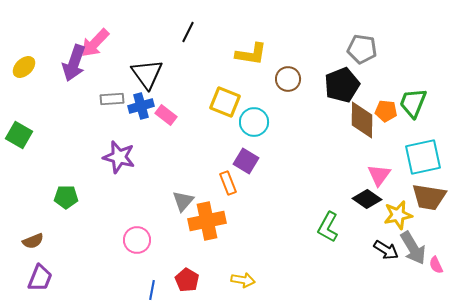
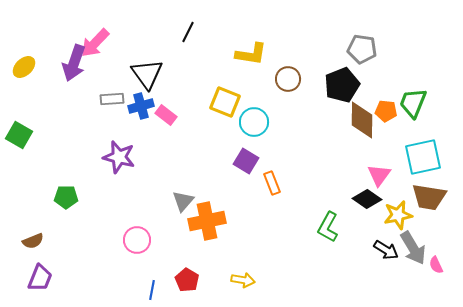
orange rectangle: moved 44 px right
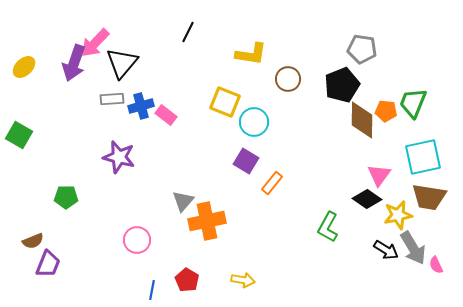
black triangle: moved 25 px left, 11 px up; rotated 16 degrees clockwise
orange rectangle: rotated 60 degrees clockwise
purple trapezoid: moved 8 px right, 14 px up
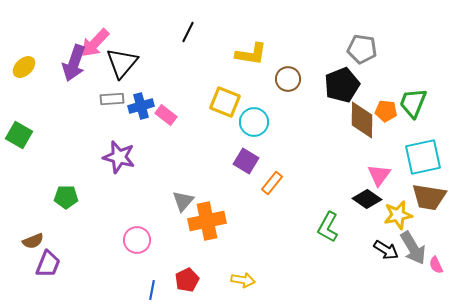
red pentagon: rotated 15 degrees clockwise
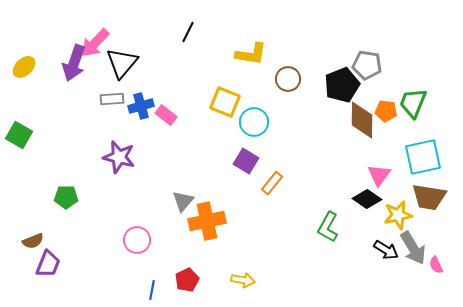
gray pentagon: moved 5 px right, 16 px down
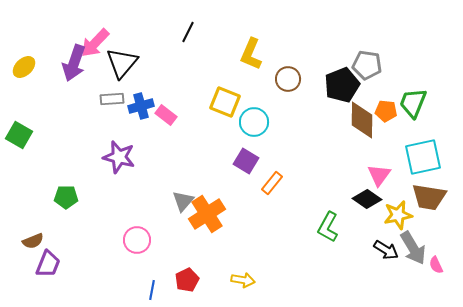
yellow L-shape: rotated 104 degrees clockwise
orange cross: moved 7 px up; rotated 21 degrees counterclockwise
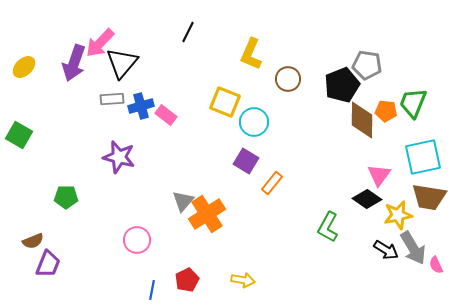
pink arrow: moved 5 px right
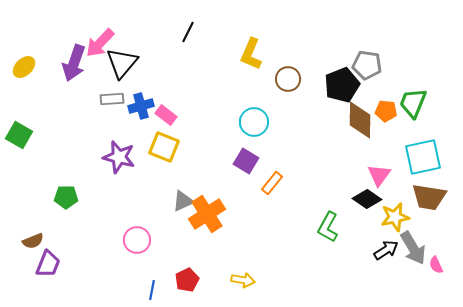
yellow square: moved 61 px left, 45 px down
brown diamond: moved 2 px left
gray triangle: rotated 25 degrees clockwise
yellow star: moved 3 px left, 2 px down
black arrow: rotated 65 degrees counterclockwise
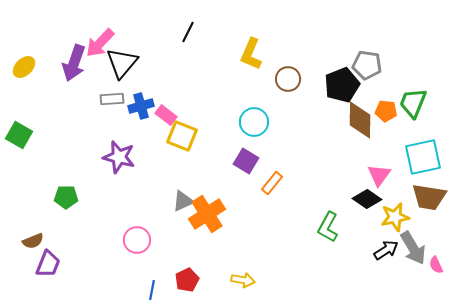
yellow square: moved 18 px right, 11 px up
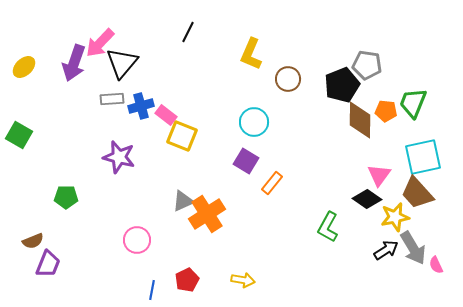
brown trapezoid: moved 12 px left, 4 px up; rotated 39 degrees clockwise
